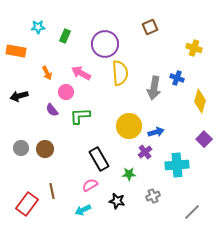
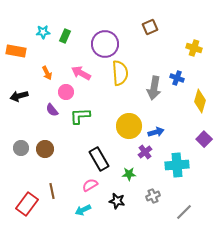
cyan star: moved 5 px right, 5 px down
gray line: moved 8 px left
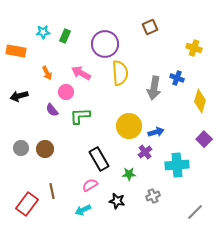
gray line: moved 11 px right
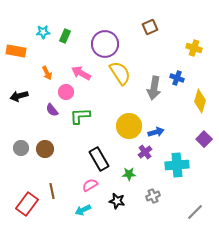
yellow semicircle: rotated 30 degrees counterclockwise
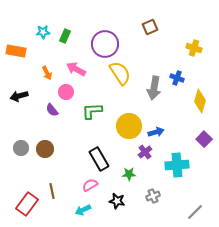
pink arrow: moved 5 px left, 4 px up
green L-shape: moved 12 px right, 5 px up
